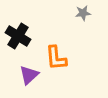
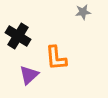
gray star: moved 1 px up
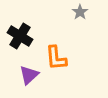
gray star: moved 3 px left; rotated 28 degrees counterclockwise
black cross: moved 2 px right
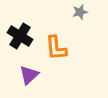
gray star: rotated 21 degrees clockwise
orange L-shape: moved 10 px up
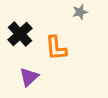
black cross: moved 2 px up; rotated 15 degrees clockwise
purple triangle: moved 2 px down
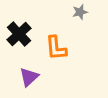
black cross: moved 1 px left
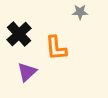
gray star: rotated 14 degrees clockwise
purple triangle: moved 2 px left, 5 px up
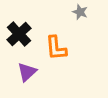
gray star: rotated 21 degrees clockwise
